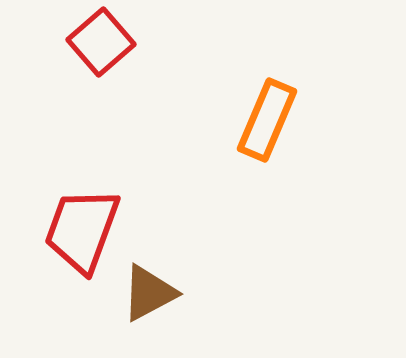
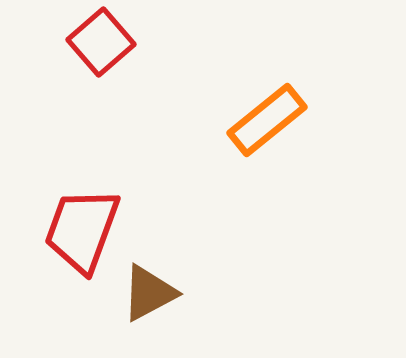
orange rectangle: rotated 28 degrees clockwise
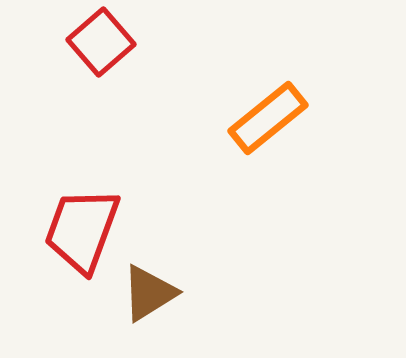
orange rectangle: moved 1 px right, 2 px up
brown triangle: rotated 4 degrees counterclockwise
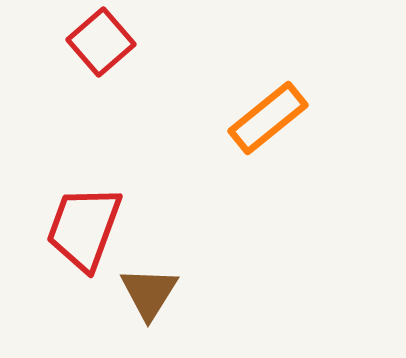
red trapezoid: moved 2 px right, 2 px up
brown triangle: rotated 26 degrees counterclockwise
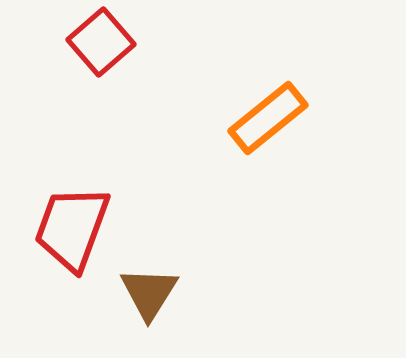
red trapezoid: moved 12 px left
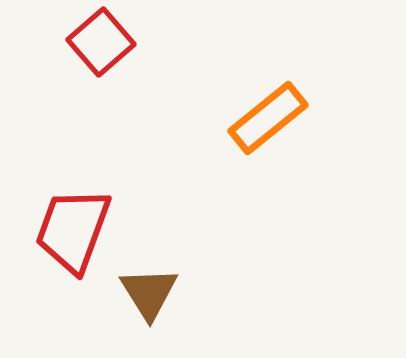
red trapezoid: moved 1 px right, 2 px down
brown triangle: rotated 4 degrees counterclockwise
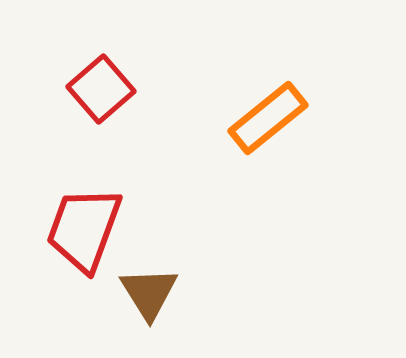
red square: moved 47 px down
red trapezoid: moved 11 px right, 1 px up
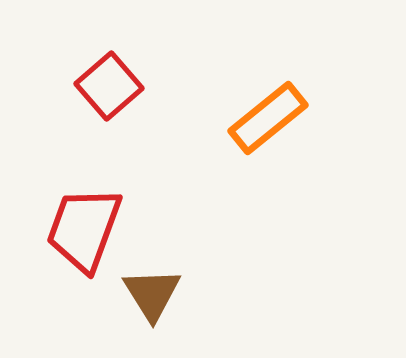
red square: moved 8 px right, 3 px up
brown triangle: moved 3 px right, 1 px down
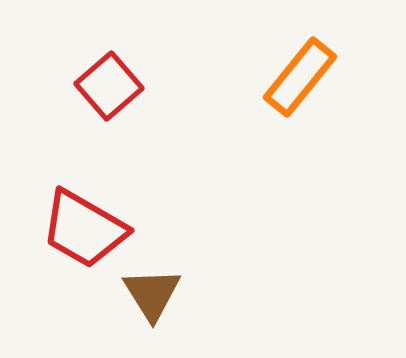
orange rectangle: moved 32 px right, 41 px up; rotated 12 degrees counterclockwise
red trapezoid: rotated 80 degrees counterclockwise
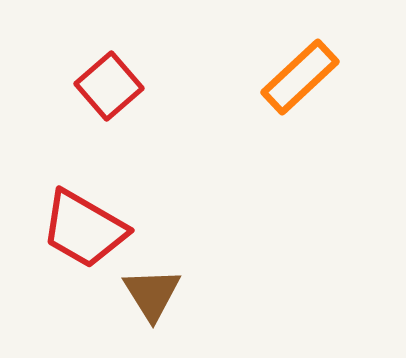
orange rectangle: rotated 8 degrees clockwise
